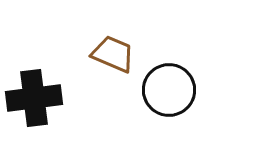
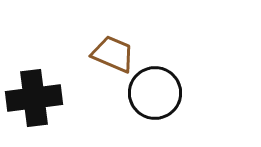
black circle: moved 14 px left, 3 px down
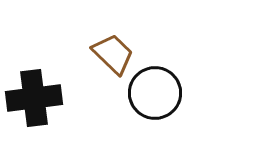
brown trapezoid: rotated 21 degrees clockwise
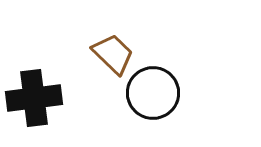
black circle: moved 2 px left
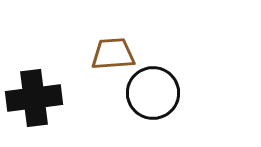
brown trapezoid: rotated 48 degrees counterclockwise
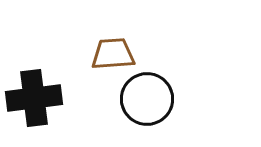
black circle: moved 6 px left, 6 px down
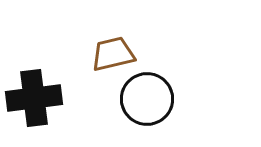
brown trapezoid: rotated 9 degrees counterclockwise
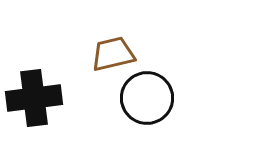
black circle: moved 1 px up
